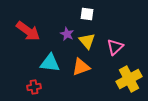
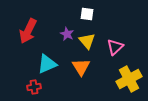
red arrow: rotated 80 degrees clockwise
cyan triangle: moved 3 px left, 1 px down; rotated 30 degrees counterclockwise
orange triangle: rotated 42 degrees counterclockwise
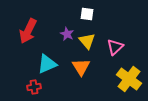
yellow cross: rotated 25 degrees counterclockwise
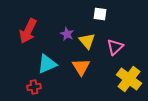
white square: moved 13 px right
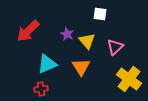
red arrow: rotated 20 degrees clockwise
red cross: moved 7 px right, 2 px down
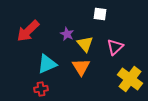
yellow triangle: moved 2 px left, 3 px down
yellow cross: moved 1 px right
